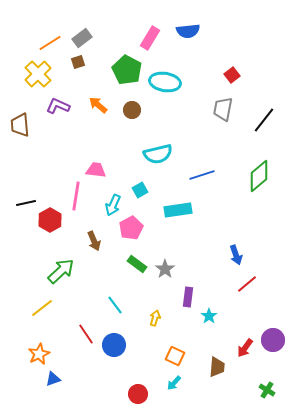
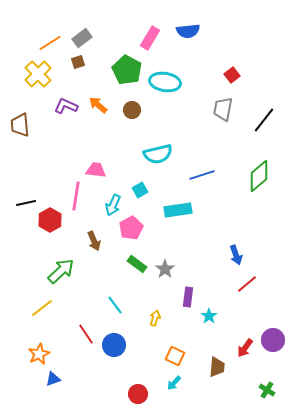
purple L-shape at (58, 106): moved 8 px right
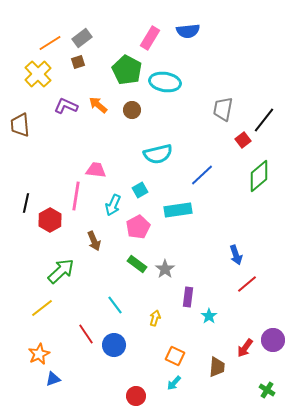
red square at (232, 75): moved 11 px right, 65 px down
blue line at (202, 175): rotated 25 degrees counterclockwise
black line at (26, 203): rotated 66 degrees counterclockwise
pink pentagon at (131, 228): moved 7 px right, 1 px up
red circle at (138, 394): moved 2 px left, 2 px down
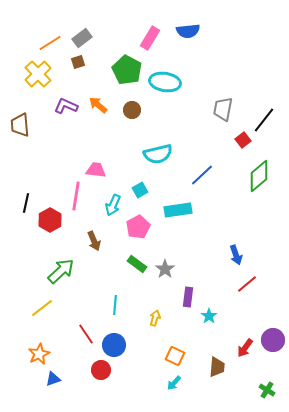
cyan line at (115, 305): rotated 42 degrees clockwise
red circle at (136, 396): moved 35 px left, 26 px up
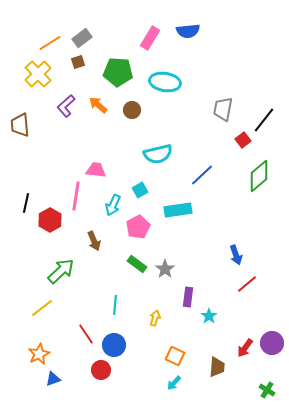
green pentagon at (127, 70): moved 9 px left, 2 px down; rotated 24 degrees counterclockwise
purple L-shape at (66, 106): rotated 65 degrees counterclockwise
purple circle at (273, 340): moved 1 px left, 3 px down
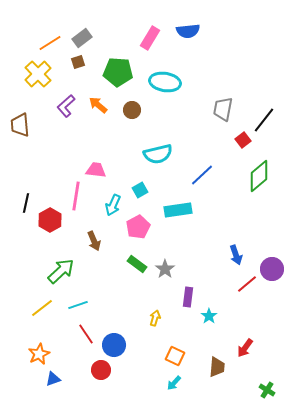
cyan line at (115, 305): moved 37 px left; rotated 66 degrees clockwise
purple circle at (272, 343): moved 74 px up
